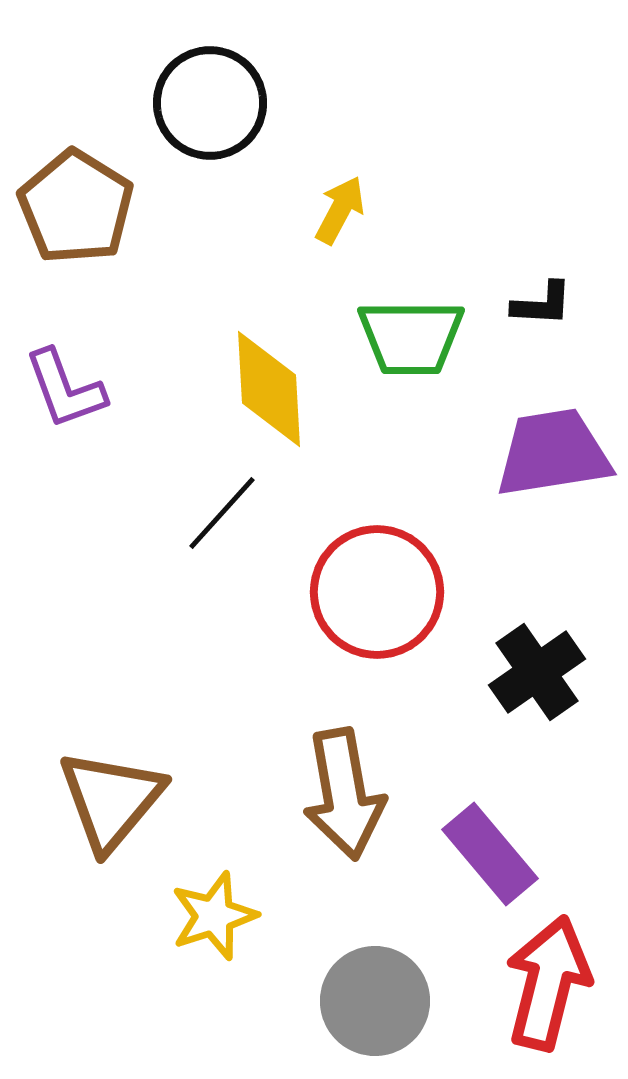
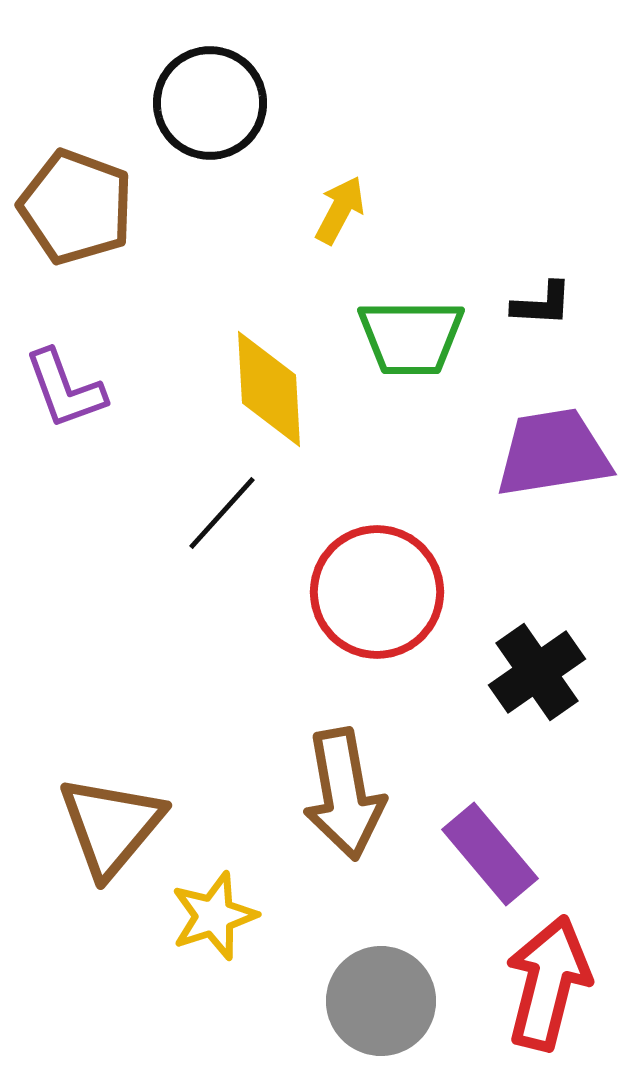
brown pentagon: rotated 12 degrees counterclockwise
brown triangle: moved 26 px down
gray circle: moved 6 px right
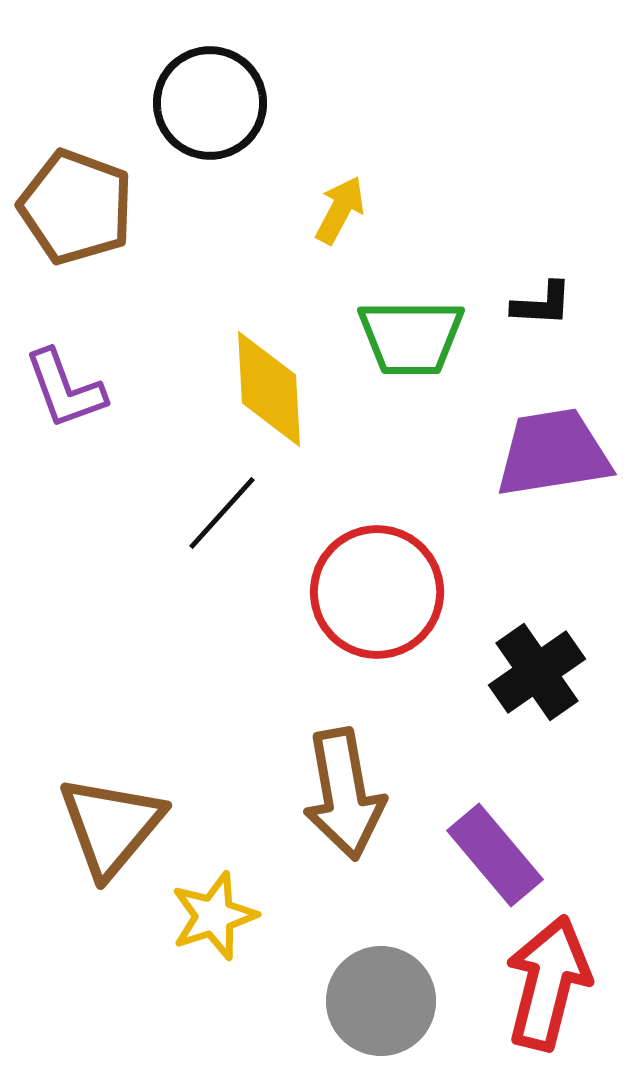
purple rectangle: moved 5 px right, 1 px down
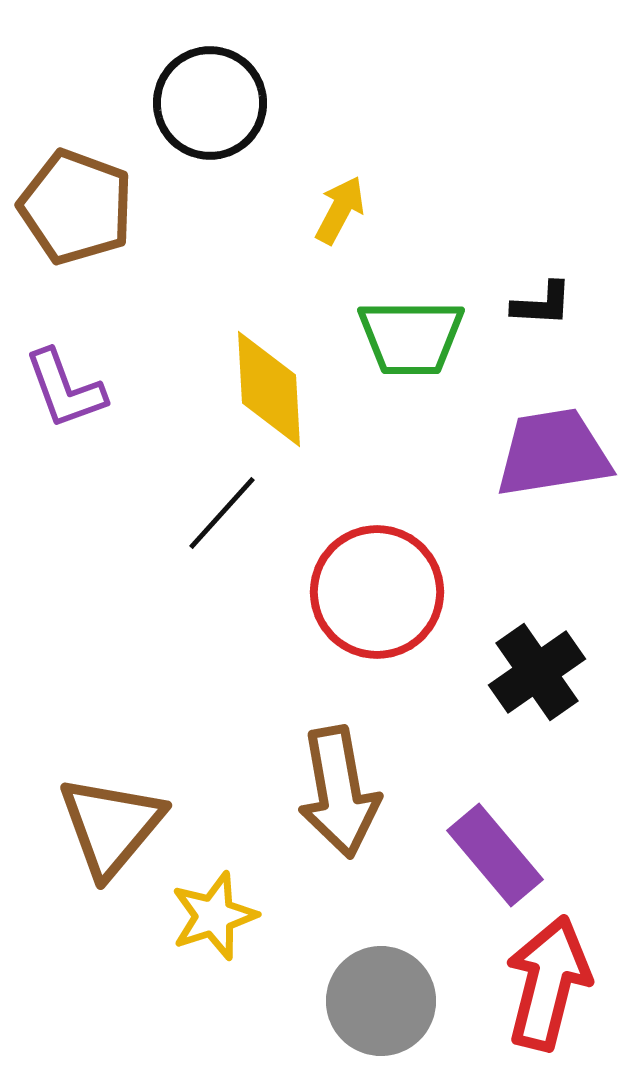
brown arrow: moved 5 px left, 2 px up
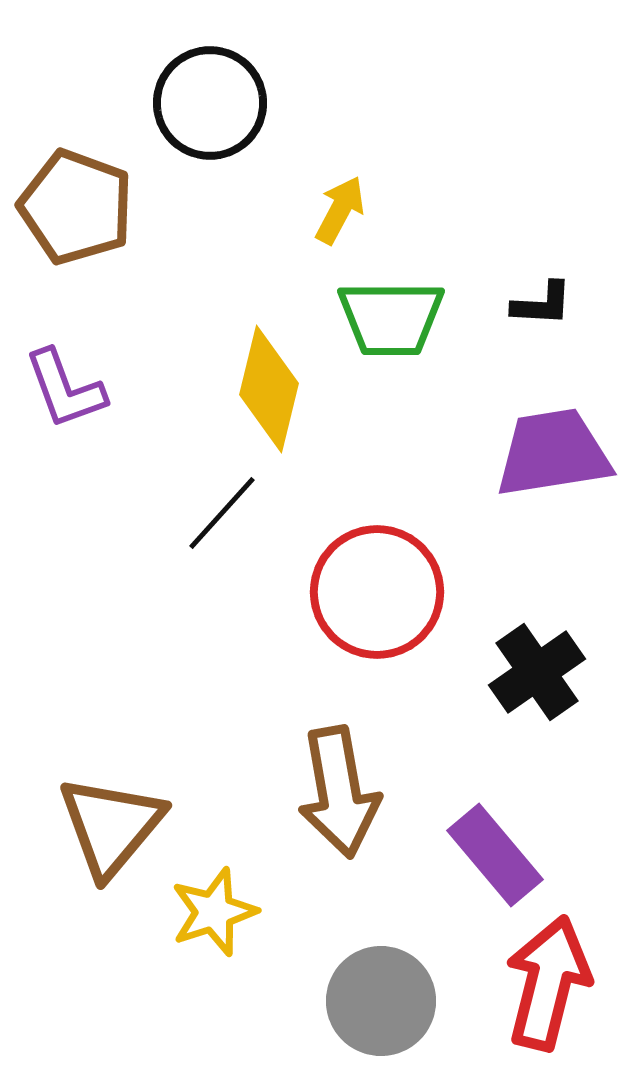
green trapezoid: moved 20 px left, 19 px up
yellow diamond: rotated 17 degrees clockwise
yellow star: moved 4 px up
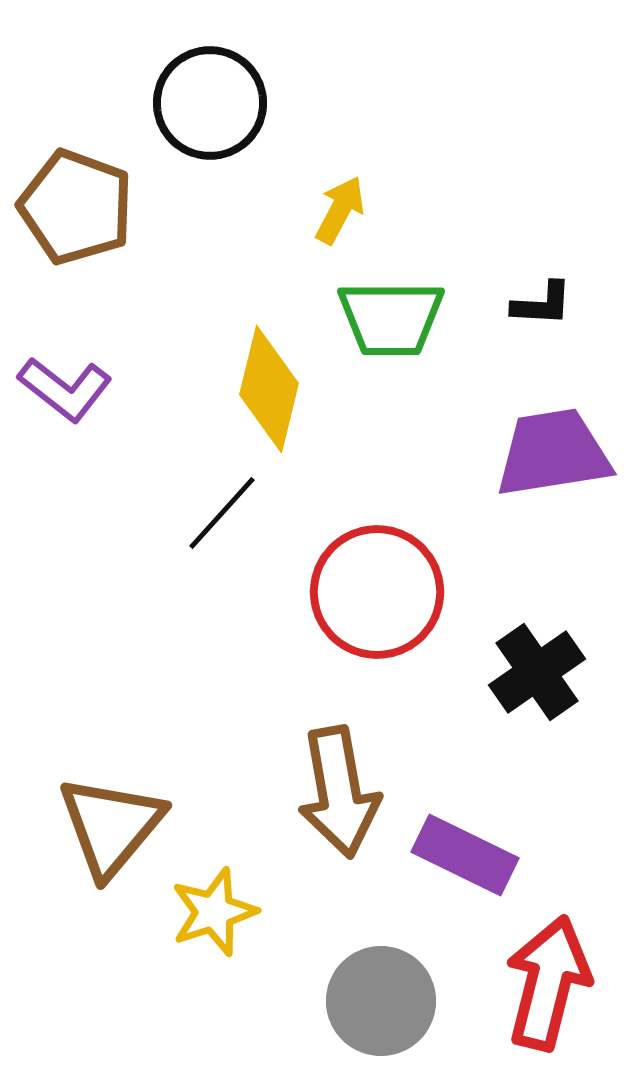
purple L-shape: rotated 32 degrees counterclockwise
purple rectangle: moved 30 px left; rotated 24 degrees counterclockwise
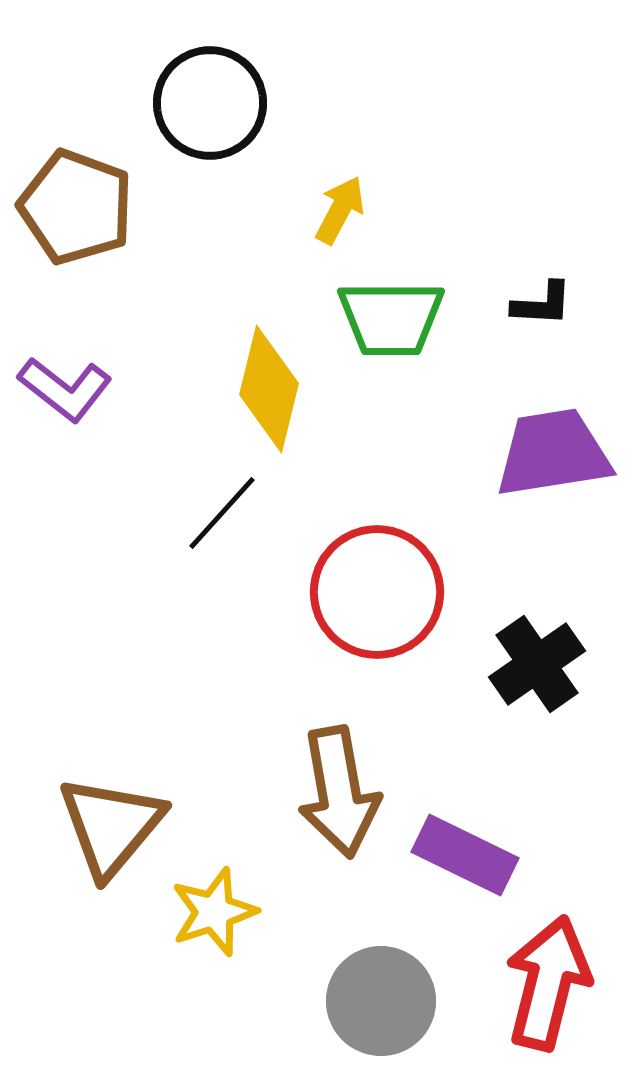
black cross: moved 8 px up
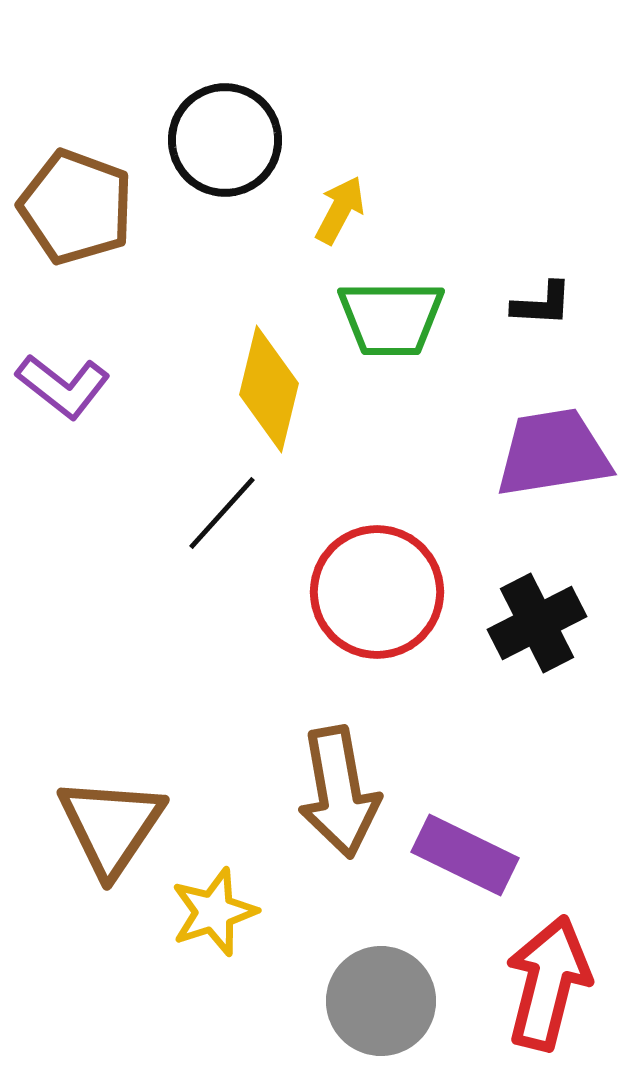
black circle: moved 15 px right, 37 px down
purple L-shape: moved 2 px left, 3 px up
black cross: moved 41 px up; rotated 8 degrees clockwise
brown triangle: rotated 6 degrees counterclockwise
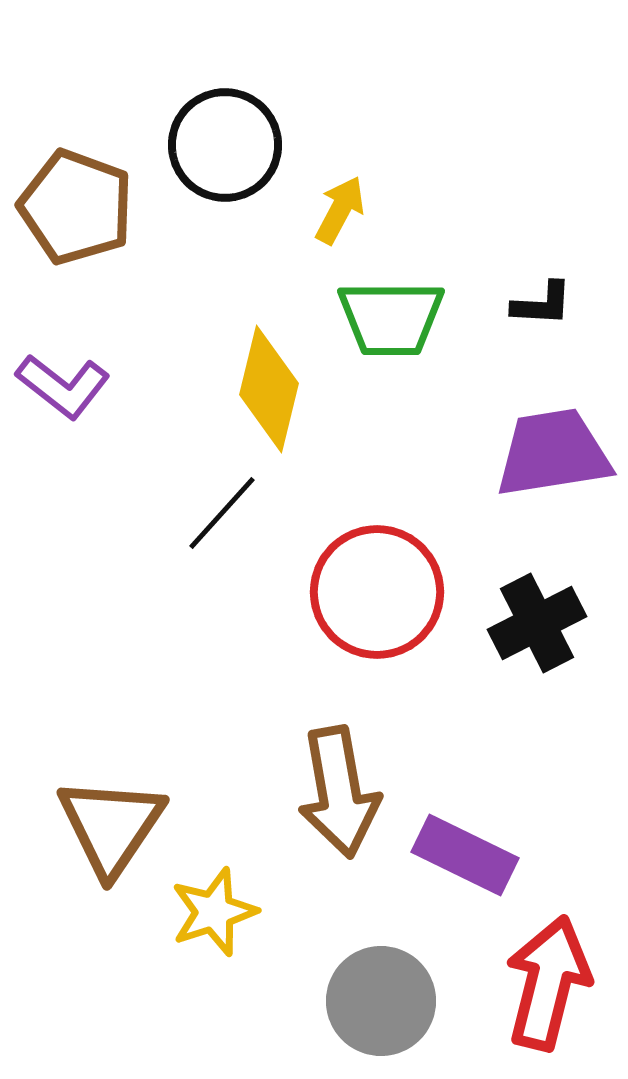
black circle: moved 5 px down
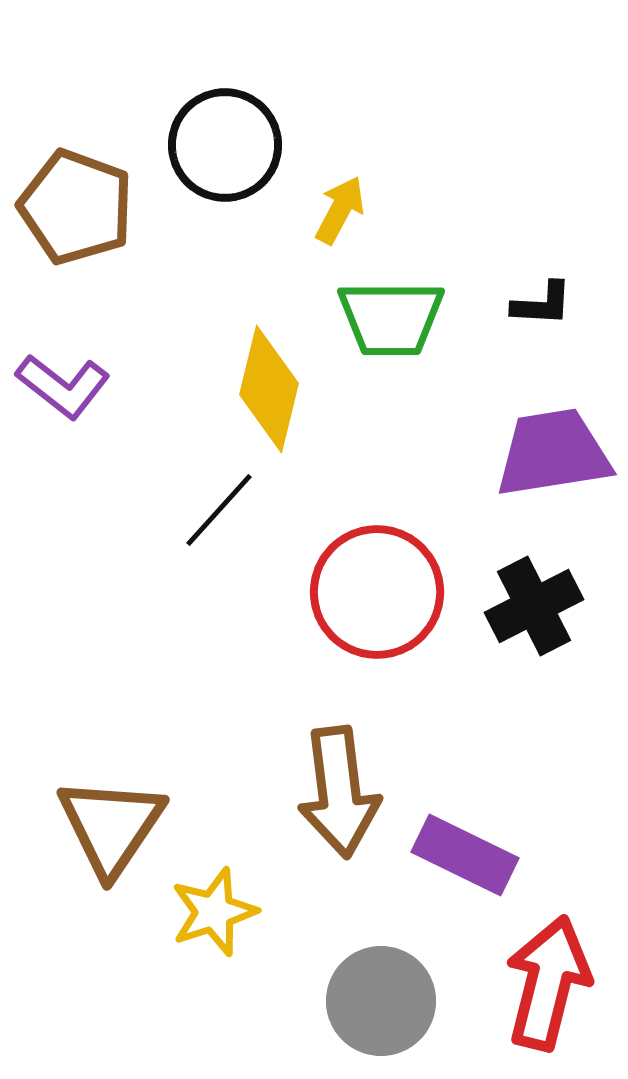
black line: moved 3 px left, 3 px up
black cross: moved 3 px left, 17 px up
brown arrow: rotated 3 degrees clockwise
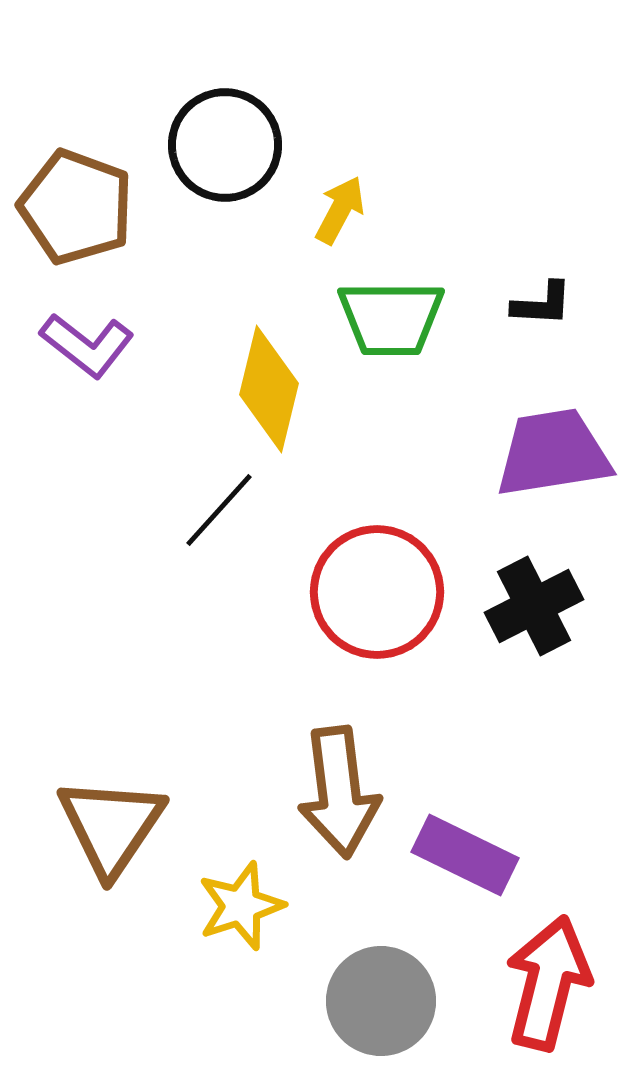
purple L-shape: moved 24 px right, 41 px up
yellow star: moved 27 px right, 6 px up
